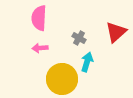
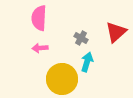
gray cross: moved 2 px right
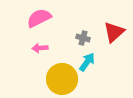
pink semicircle: rotated 60 degrees clockwise
red triangle: moved 2 px left
gray cross: moved 2 px right; rotated 16 degrees counterclockwise
cyan arrow: rotated 18 degrees clockwise
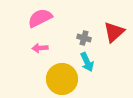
pink semicircle: moved 1 px right
gray cross: moved 1 px right
cyan arrow: rotated 120 degrees clockwise
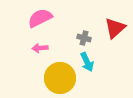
red triangle: moved 1 px right, 4 px up
yellow circle: moved 2 px left, 1 px up
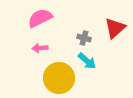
cyan arrow: moved 1 px up; rotated 24 degrees counterclockwise
yellow circle: moved 1 px left
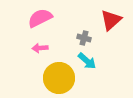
red triangle: moved 4 px left, 8 px up
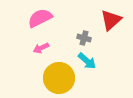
pink arrow: moved 1 px right; rotated 21 degrees counterclockwise
